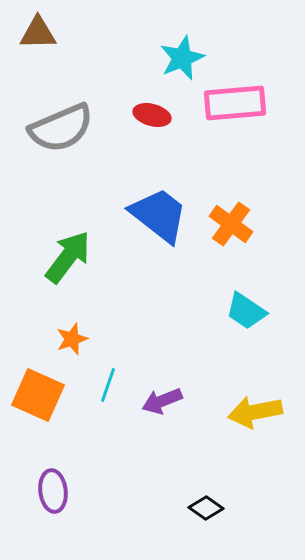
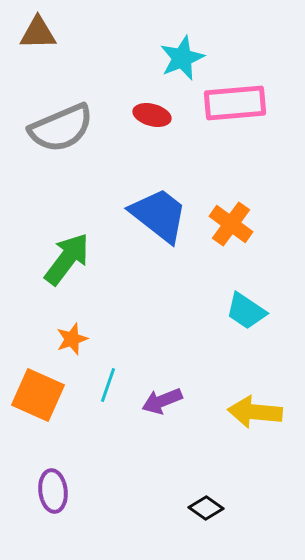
green arrow: moved 1 px left, 2 px down
yellow arrow: rotated 16 degrees clockwise
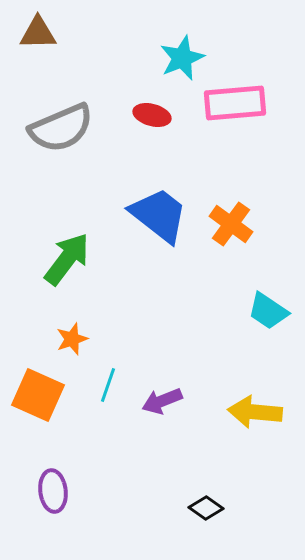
cyan trapezoid: moved 22 px right
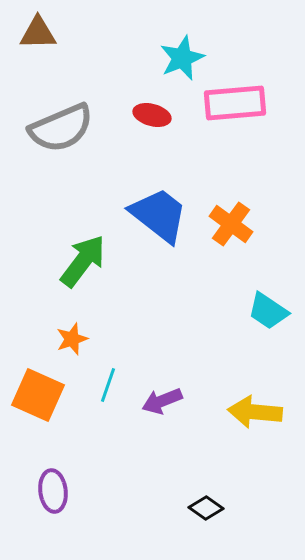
green arrow: moved 16 px right, 2 px down
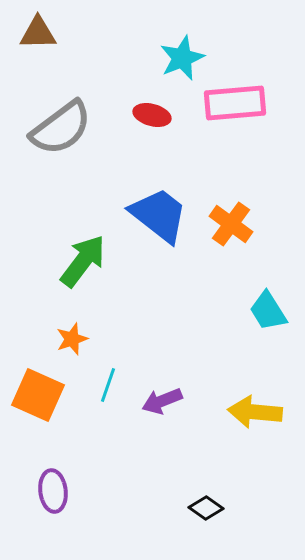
gray semicircle: rotated 14 degrees counterclockwise
cyan trapezoid: rotated 24 degrees clockwise
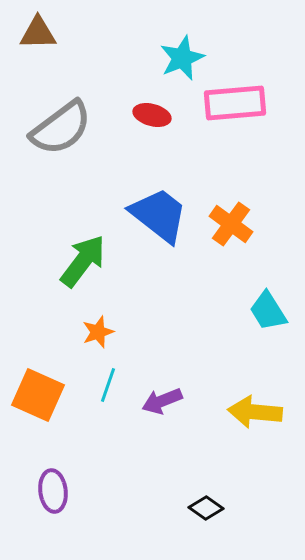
orange star: moved 26 px right, 7 px up
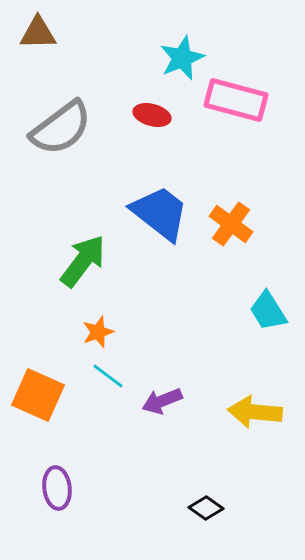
pink rectangle: moved 1 px right, 3 px up; rotated 20 degrees clockwise
blue trapezoid: moved 1 px right, 2 px up
cyan line: moved 9 px up; rotated 72 degrees counterclockwise
purple ellipse: moved 4 px right, 3 px up
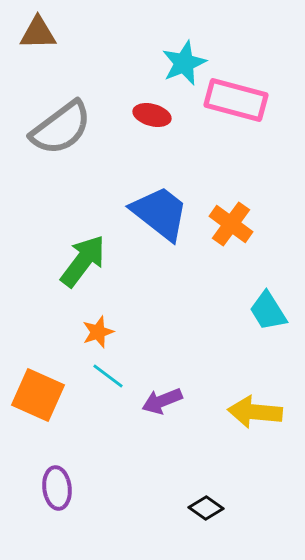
cyan star: moved 2 px right, 5 px down
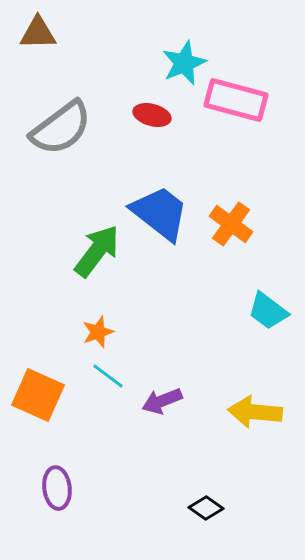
green arrow: moved 14 px right, 10 px up
cyan trapezoid: rotated 21 degrees counterclockwise
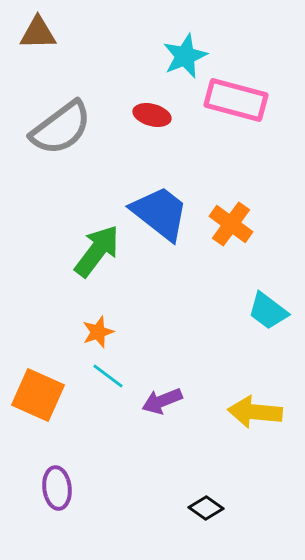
cyan star: moved 1 px right, 7 px up
